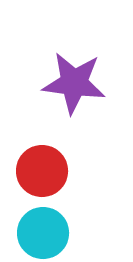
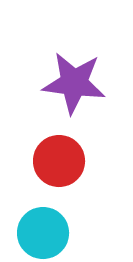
red circle: moved 17 px right, 10 px up
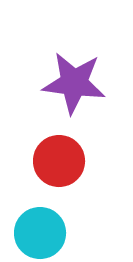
cyan circle: moved 3 px left
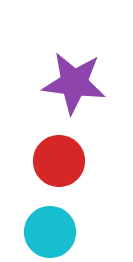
cyan circle: moved 10 px right, 1 px up
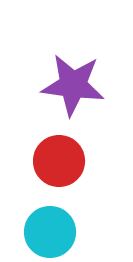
purple star: moved 1 px left, 2 px down
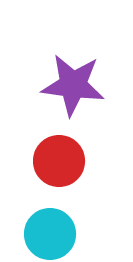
cyan circle: moved 2 px down
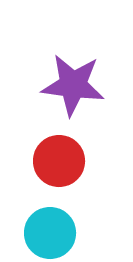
cyan circle: moved 1 px up
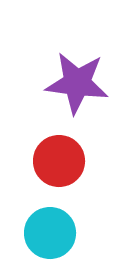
purple star: moved 4 px right, 2 px up
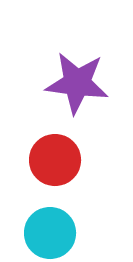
red circle: moved 4 px left, 1 px up
